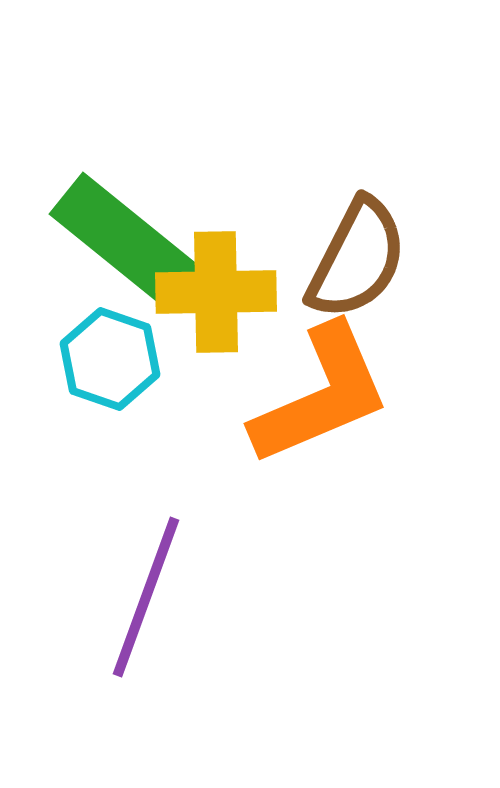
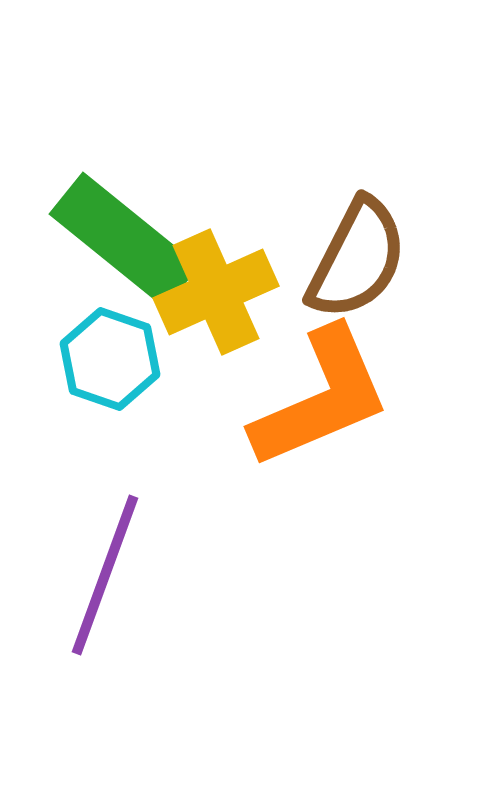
yellow cross: rotated 23 degrees counterclockwise
orange L-shape: moved 3 px down
purple line: moved 41 px left, 22 px up
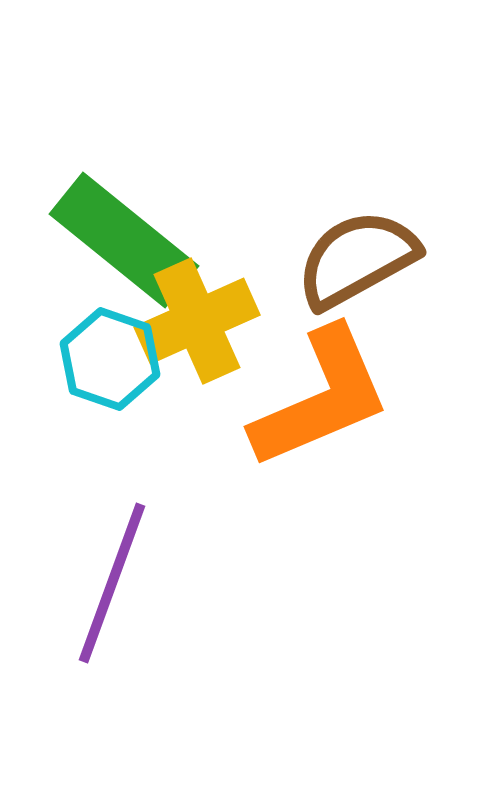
brown semicircle: rotated 146 degrees counterclockwise
yellow cross: moved 19 px left, 29 px down
purple line: moved 7 px right, 8 px down
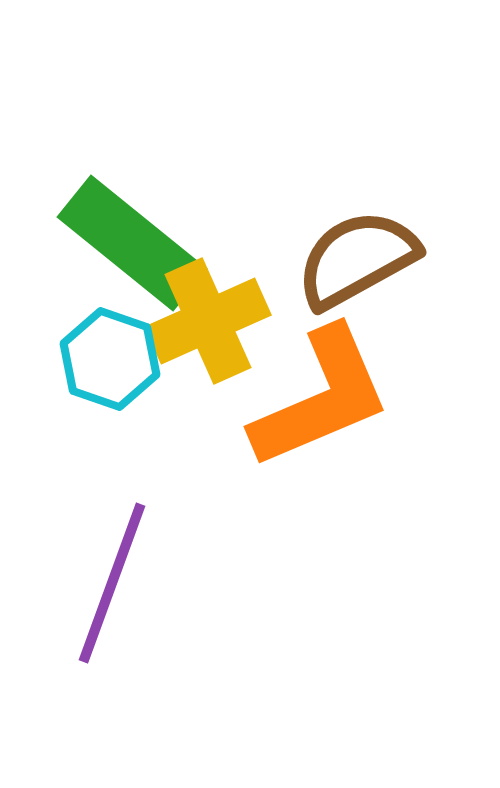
green rectangle: moved 8 px right, 3 px down
yellow cross: moved 11 px right
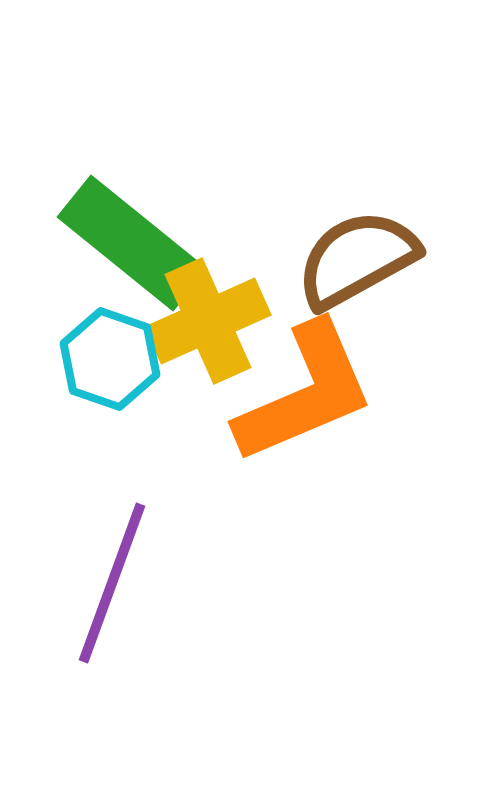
orange L-shape: moved 16 px left, 5 px up
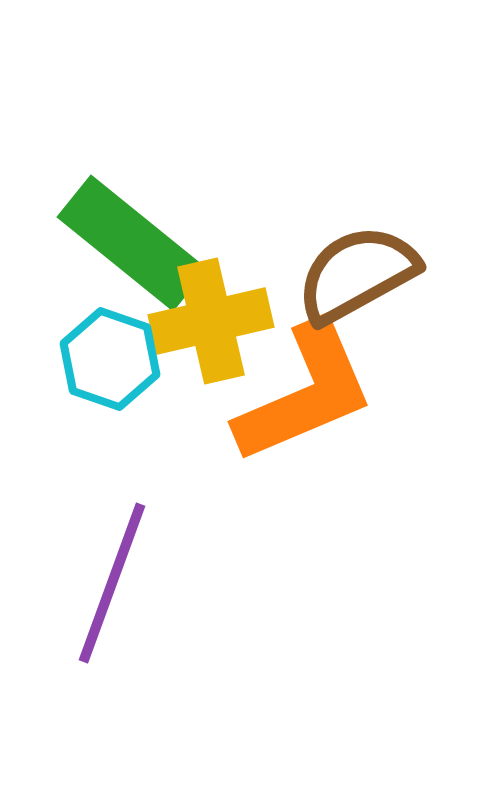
brown semicircle: moved 15 px down
yellow cross: moved 3 px right; rotated 11 degrees clockwise
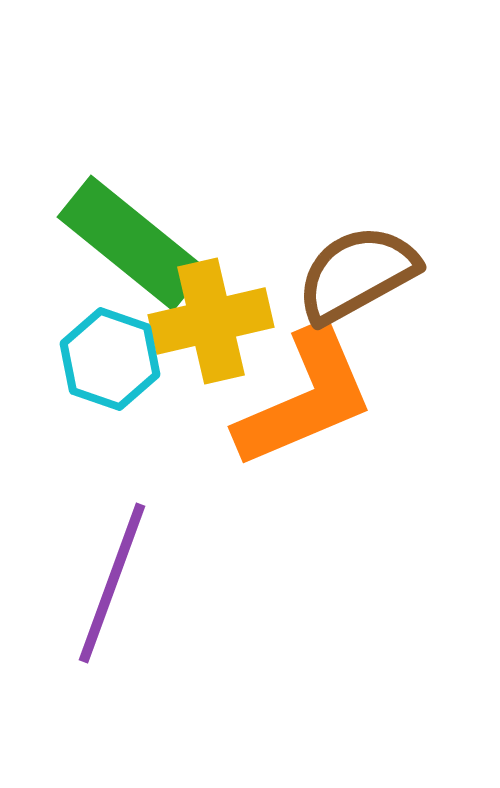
orange L-shape: moved 5 px down
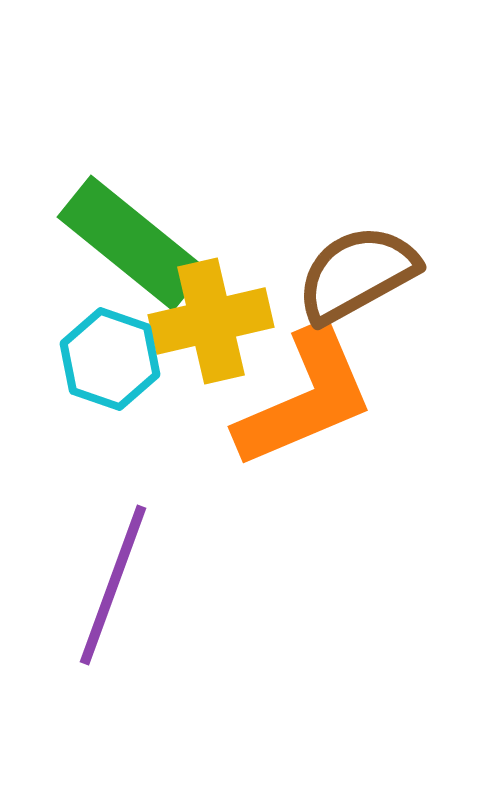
purple line: moved 1 px right, 2 px down
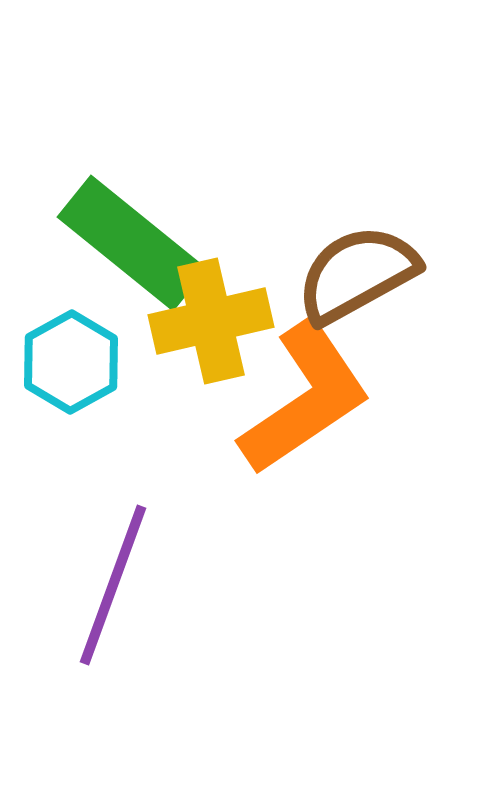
cyan hexagon: moved 39 px left, 3 px down; rotated 12 degrees clockwise
orange L-shape: rotated 11 degrees counterclockwise
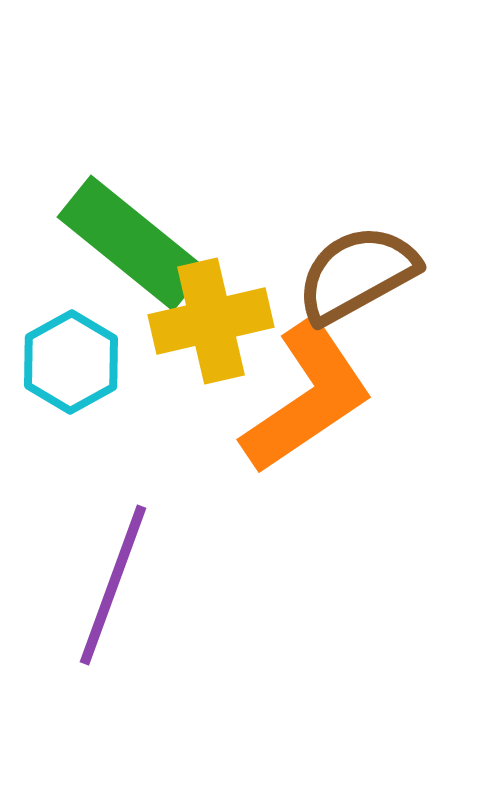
orange L-shape: moved 2 px right, 1 px up
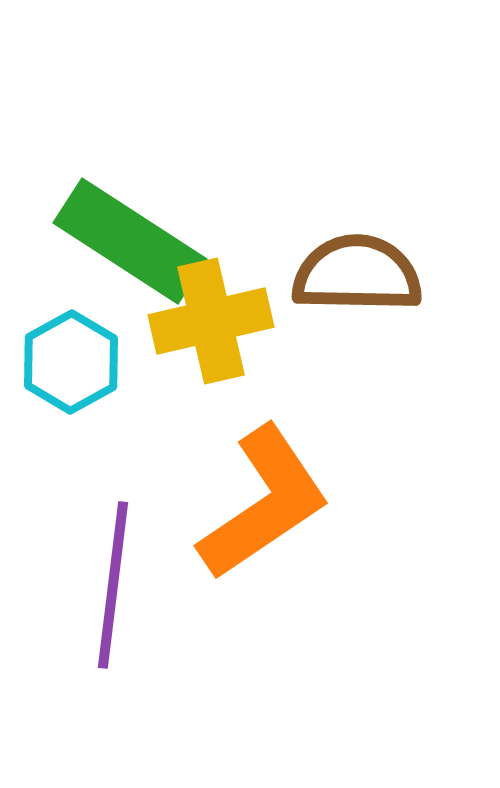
green rectangle: moved 2 px left, 2 px up; rotated 6 degrees counterclockwise
brown semicircle: rotated 30 degrees clockwise
orange L-shape: moved 43 px left, 106 px down
purple line: rotated 13 degrees counterclockwise
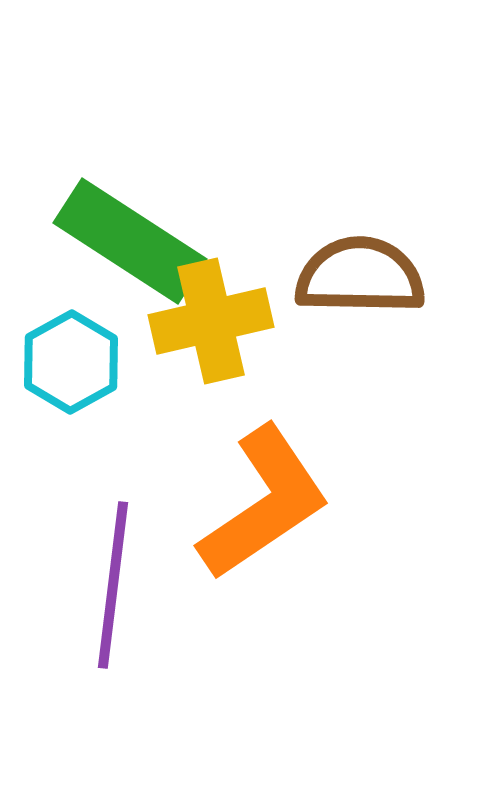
brown semicircle: moved 3 px right, 2 px down
